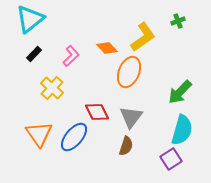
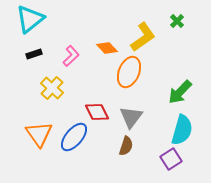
green cross: moved 1 px left; rotated 24 degrees counterclockwise
black rectangle: rotated 28 degrees clockwise
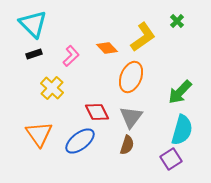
cyan triangle: moved 3 px right, 5 px down; rotated 36 degrees counterclockwise
orange ellipse: moved 2 px right, 5 px down
blue ellipse: moved 6 px right, 4 px down; rotated 12 degrees clockwise
brown semicircle: moved 1 px right, 1 px up
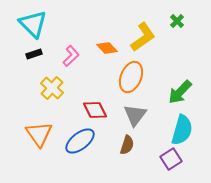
red diamond: moved 2 px left, 2 px up
gray triangle: moved 4 px right, 2 px up
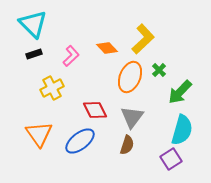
green cross: moved 18 px left, 49 px down
yellow L-shape: moved 2 px down; rotated 8 degrees counterclockwise
orange ellipse: moved 1 px left
yellow cross: rotated 20 degrees clockwise
gray triangle: moved 3 px left, 2 px down
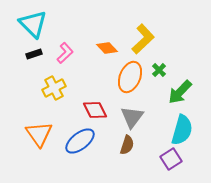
pink L-shape: moved 6 px left, 3 px up
yellow cross: moved 2 px right
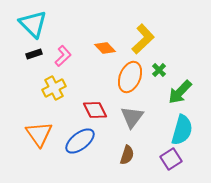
orange diamond: moved 2 px left
pink L-shape: moved 2 px left, 3 px down
brown semicircle: moved 10 px down
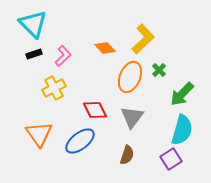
green arrow: moved 2 px right, 2 px down
